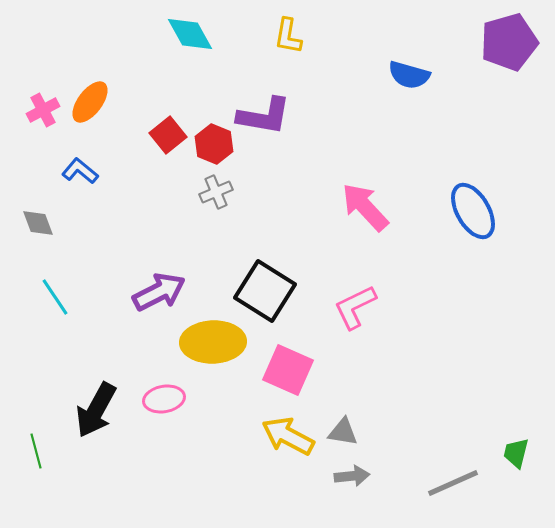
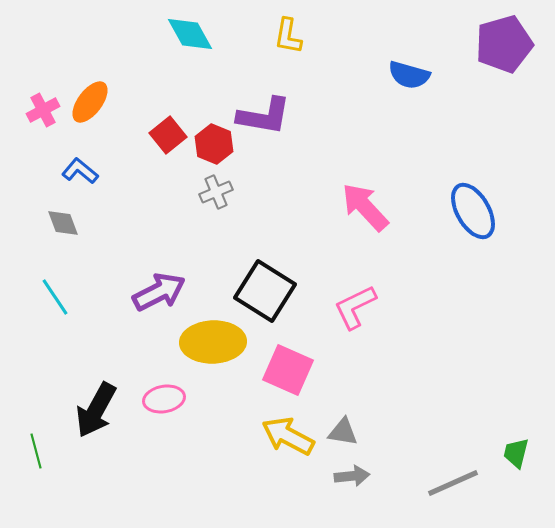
purple pentagon: moved 5 px left, 2 px down
gray diamond: moved 25 px right
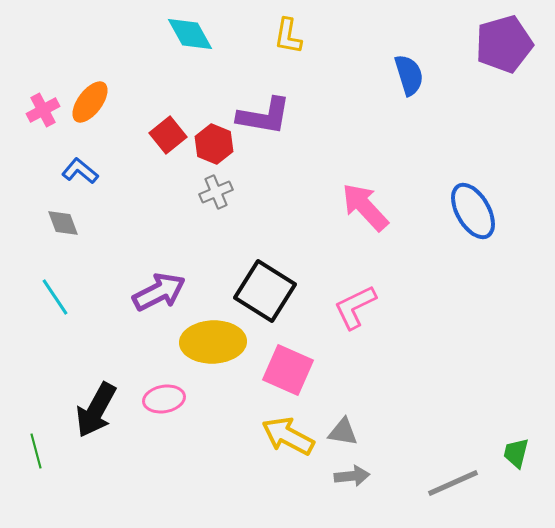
blue semicircle: rotated 123 degrees counterclockwise
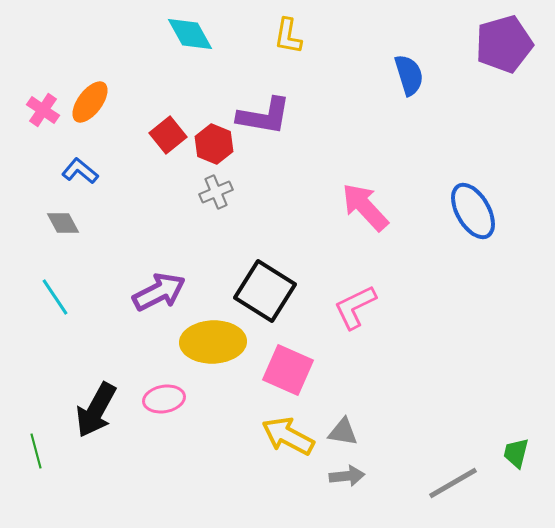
pink cross: rotated 28 degrees counterclockwise
gray diamond: rotated 8 degrees counterclockwise
gray arrow: moved 5 px left
gray line: rotated 6 degrees counterclockwise
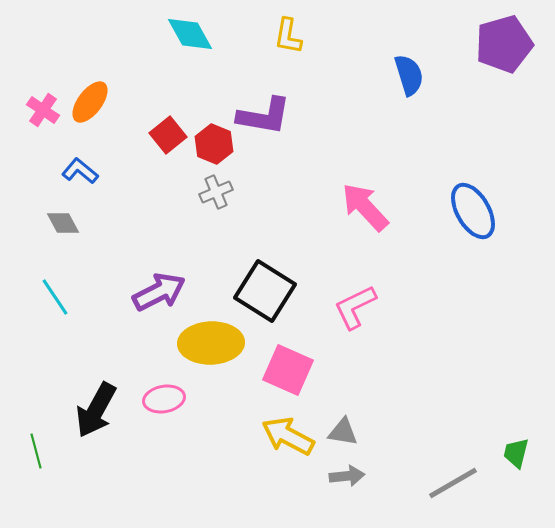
yellow ellipse: moved 2 px left, 1 px down
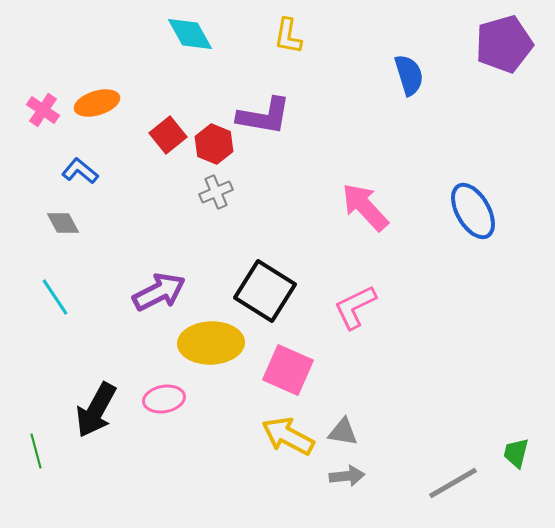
orange ellipse: moved 7 px right, 1 px down; rotated 36 degrees clockwise
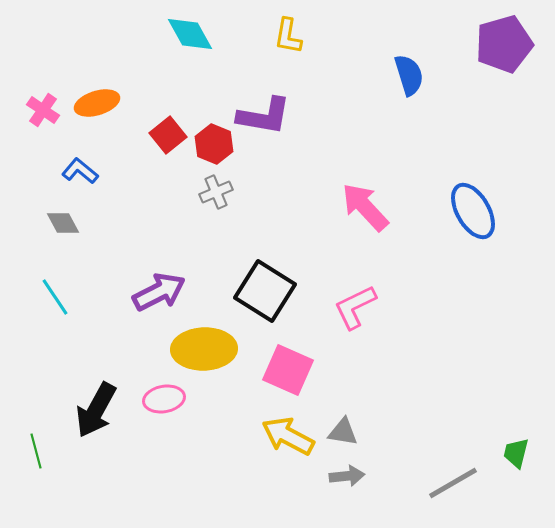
yellow ellipse: moved 7 px left, 6 px down
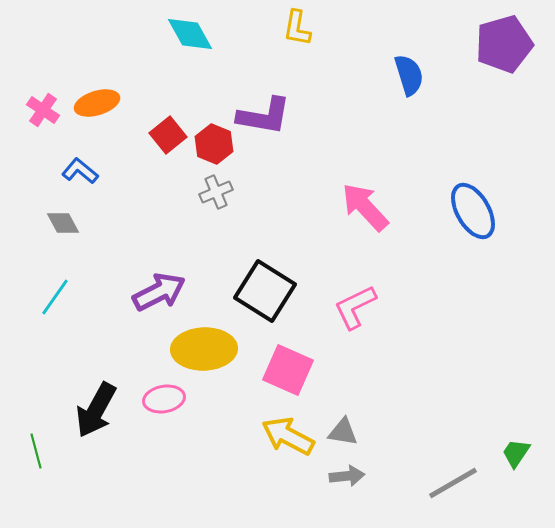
yellow L-shape: moved 9 px right, 8 px up
cyan line: rotated 69 degrees clockwise
green trapezoid: rotated 20 degrees clockwise
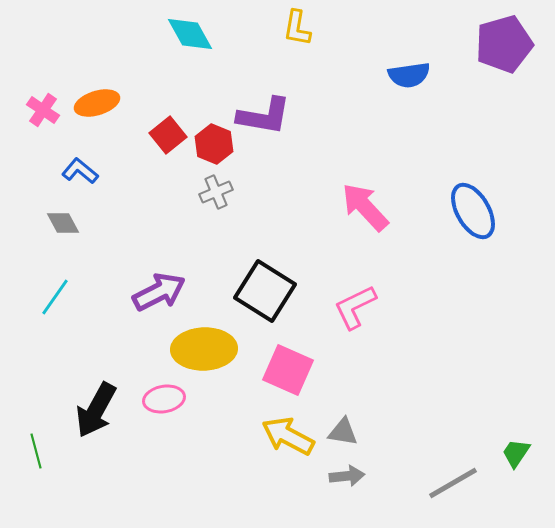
blue semicircle: rotated 99 degrees clockwise
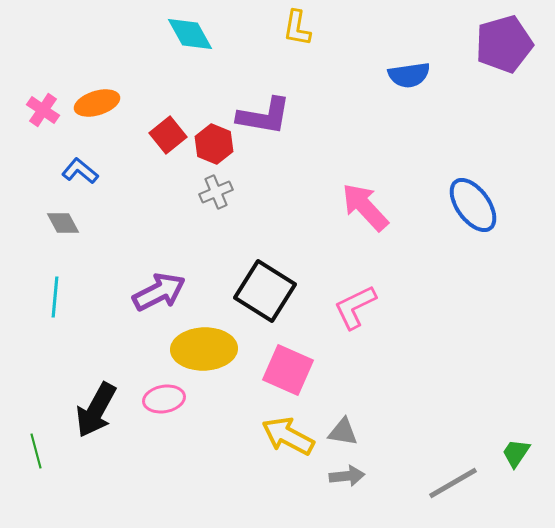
blue ellipse: moved 6 px up; rotated 6 degrees counterclockwise
cyan line: rotated 30 degrees counterclockwise
